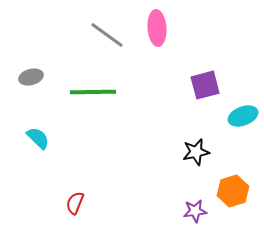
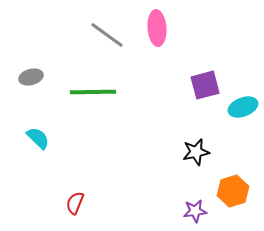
cyan ellipse: moved 9 px up
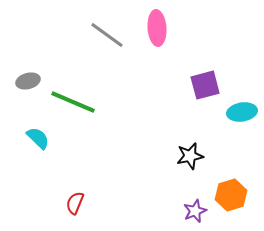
gray ellipse: moved 3 px left, 4 px down
green line: moved 20 px left, 10 px down; rotated 24 degrees clockwise
cyan ellipse: moved 1 px left, 5 px down; rotated 12 degrees clockwise
black star: moved 6 px left, 4 px down
orange hexagon: moved 2 px left, 4 px down
purple star: rotated 15 degrees counterclockwise
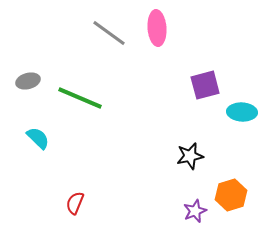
gray line: moved 2 px right, 2 px up
green line: moved 7 px right, 4 px up
cyan ellipse: rotated 12 degrees clockwise
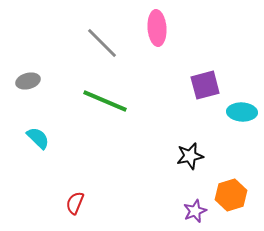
gray line: moved 7 px left, 10 px down; rotated 9 degrees clockwise
green line: moved 25 px right, 3 px down
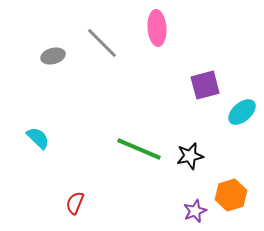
gray ellipse: moved 25 px right, 25 px up
green line: moved 34 px right, 48 px down
cyan ellipse: rotated 44 degrees counterclockwise
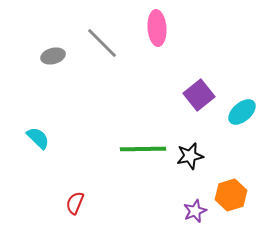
purple square: moved 6 px left, 10 px down; rotated 24 degrees counterclockwise
green line: moved 4 px right; rotated 24 degrees counterclockwise
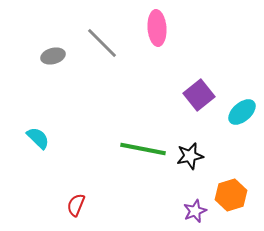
green line: rotated 12 degrees clockwise
red semicircle: moved 1 px right, 2 px down
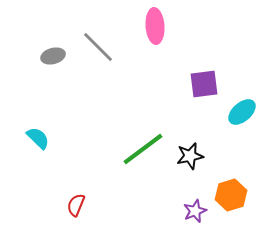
pink ellipse: moved 2 px left, 2 px up
gray line: moved 4 px left, 4 px down
purple square: moved 5 px right, 11 px up; rotated 32 degrees clockwise
green line: rotated 48 degrees counterclockwise
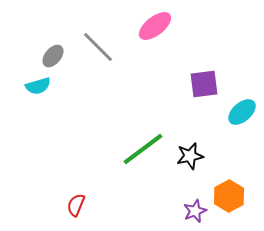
pink ellipse: rotated 56 degrees clockwise
gray ellipse: rotated 35 degrees counterclockwise
cyan semicircle: moved 52 px up; rotated 120 degrees clockwise
orange hexagon: moved 2 px left, 1 px down; rotated 12 degrees counterclockwise
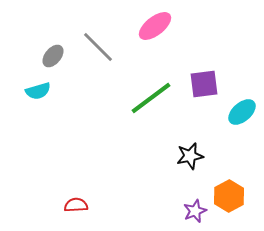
cyan semicircle: moved 5 px down
green line: moved 8 px right, 51 px up
red semicircle: rotated 65 degrees clockwise
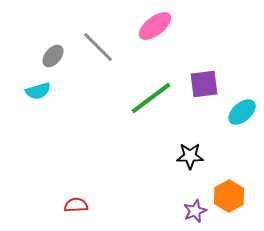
black star: rotated 12 degrees clockwise
